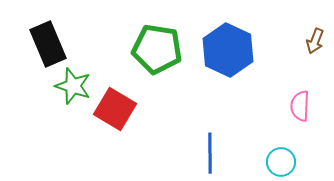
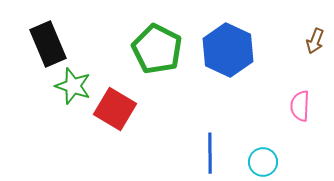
green pentagon: rotated 18 degrees clockwise
cyan circle: moved 18 px left
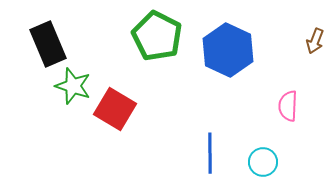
green pentagon: moved 13 px up
pink semicircle: moved 12 px left
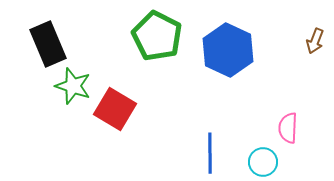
pink semicircle: moved 22 px down
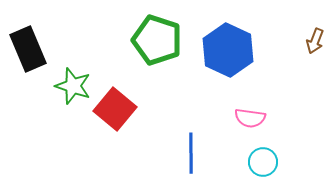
green pentagon: moved 4 px down; rotated 9 degrees counterclockwise
black rectangle: moved 20 px left, 5 px down
red square: rotated 9 degrees clockwise
pink semicircle: moved 38 px left, 10 px up; rotated 84 degrees counterclockwise
blue line: moved 19 px left
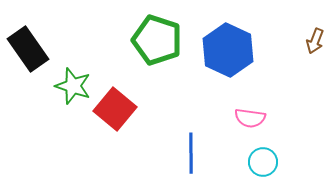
black rectangle: rotated 12 degrees counterclockwise
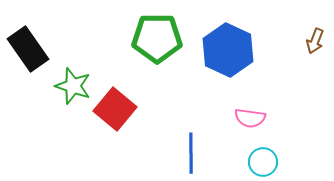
green pentagon: moved 2 px up; rotated 18 degrees counterclockwise
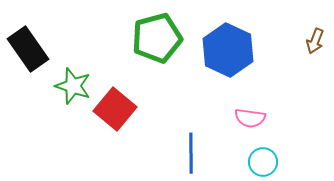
green pentagon: rotated 15 degrees counterclockwise
